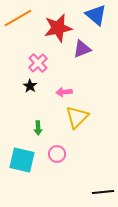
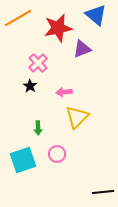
cyan square: moved 1 px right; rotated 32 degrees counterclockwise
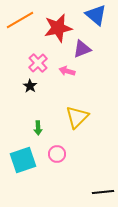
orange line: moved 2 px right, 2 px down
pink arrow: moved 3 px right, 21 px up; rotated 21 degrees clockwise
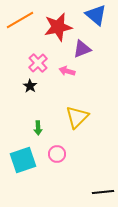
red star: moved 1 px up
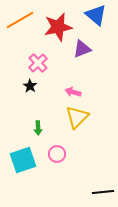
pink arrow: moved 6 px right, 21 px down
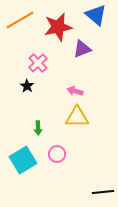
black star: moved 3 px left
pink arrow: moved 2 px right, 1 px up
yellow triangle: rotated 45 degrees clockwise
cyan square: rotated 12 degrees counterclockwise
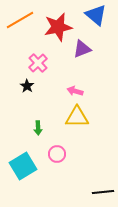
cyan square: moved 6 px down
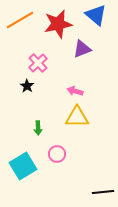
red star: moved 3 px up
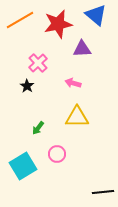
purple triangle: rotated 18 degrees clockwise
pink arrow: moved 2 px left, 8 px up
green arrow: rotated 40 degrees clockwise
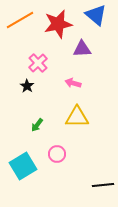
green arrow: moved 1 px left, 3 px up
black line: moved 7 px up
